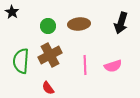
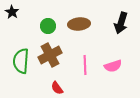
red semicircle: moved 9 px right
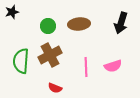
black star: rotated 24 degrees clockwise
pink line: moved 1 px right, 2 px down
red semicircle: moved 2 px left; rotated 32 degrees counterclockwise
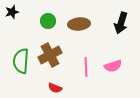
green circle: moved 5 px up
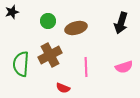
brown ellipse: moved 3 px left, 4 px down; rotated 10 degrees counterclockwise
green semicircle: moved 3 px down
pink semicircle: moved 11 px right, 1 px down
red semicircle: moved 8 px right
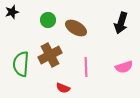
green circle: moved 1 px up
brown ellipse: rotated 45 degrees clockwise
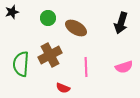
green circle: moved 2 px up
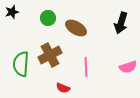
pink semicircle: moved 4 px right
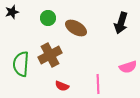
pink line: moved 12 px right, 17 px down
red semicircle: moved 1 px left, 2 px up
